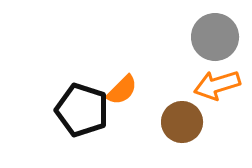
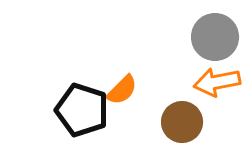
orange arrow: moved 3 px up; rotated 6 degrees clockwise
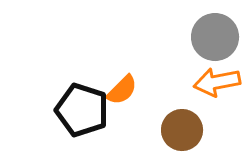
brown circle: moved 8 px down
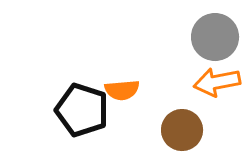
orange semicircle: rotated 40 degrees clockwise
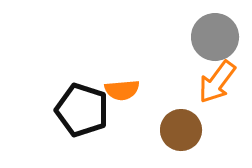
orange arrow: rotated 42 degrees counterclockwise
brown circle: moved 1 px left
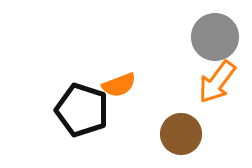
orange semicircle: moved 3 px left, 5 px up; rotated 16 degrees counterclockwise
brown circle: moved 4 px down
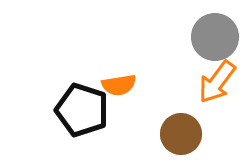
orange semicircle: rotated 12 degrees clockwise
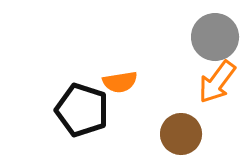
orange semicircle: moved 1 px right, 3 px up
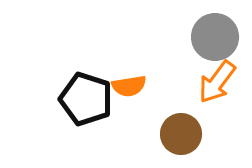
orange semicircle: moved 9 px right, 4 px down
black pentagon: moved 4 px right, 11 px up
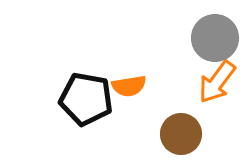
gray circle: moved 1 px down
black pentagon: rotated 8 degrees counterclockwise
